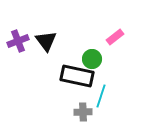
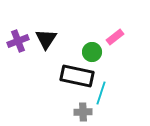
black triangle: moved 2 px up; rotated 10 degrees clockwise
green circle: moved 7 px up
cyan line: moved 3 px up
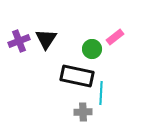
purple cross: moved 1 px right
green circle: moved 3 px up
cyan line: rotated 15 degrees counterclockwise
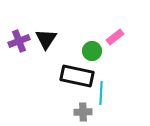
green circle: moved 2 px down
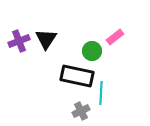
gray cross: moved 2 px left, 1 px up; rotated 24 degrees counterclockwise
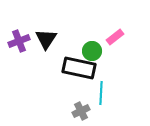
black rectangle: moved 2 px right, 8 px up
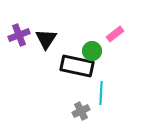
pink rectangle: moved 3 px up
purple cross: moved 6 px up
black rectangle: moved 2 px left, 2 px up
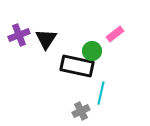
cyan line: rotated 10 degrees clockwise
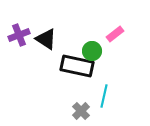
black triangle: rotated 30 degrees counterclockwise
cyan line: moved 3 px right, 3 px down
gray cross: rotated 18 degrees counterclockwise
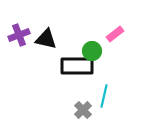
black triangle: rotated 20 degrees counterclockwise
black rectangle: rotated 12 degrees counterclockwise
gray cross: moved 2 px right, 1 px up
